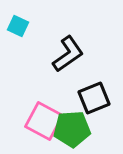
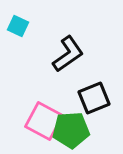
green pentagon: moved 1 px left, 1 px down
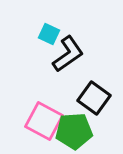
cyan square: moved 31 px right, 8 px down
black square: rotated 32 degrees counterclockwise
green pentagon: moved 3 px right, 1 px down
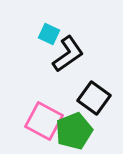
green pentagon: rotated 18 degrees counterclockwise
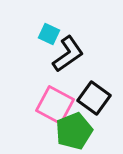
pink square: moved 11 px right, 16 px up
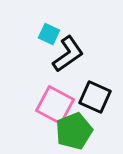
black square: moved 1 px right, 1 px up; rotated 12 degrees counterclockwise
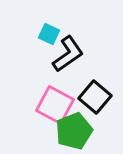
black square: rotated 16 degrees clockwise
